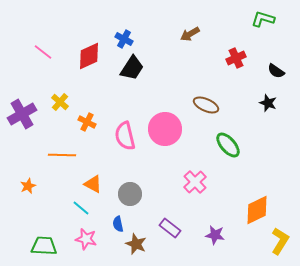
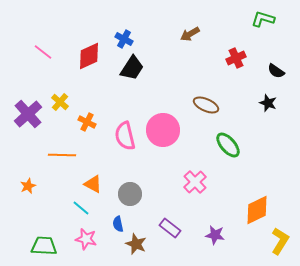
purple cross: moved 6 px right; rotated 12 degrees counterclockwise
pink circle: moved 2 px left, 1 px down
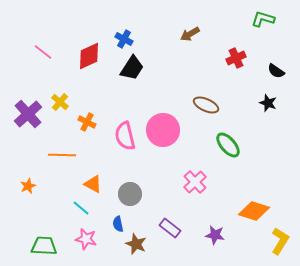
orange diamond: moved 3 px left, 1 px down; rotated 44 degrees clockwise
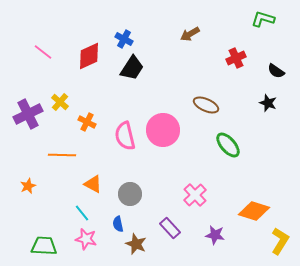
purple cross: rotated 16 degrees clockwise
pink cross: moved 13 px down
cyan line: moved 1 px right, 5 px down; rotated 12 degrees clockwise
purple rectangle: rotated 10 degrees clockwise
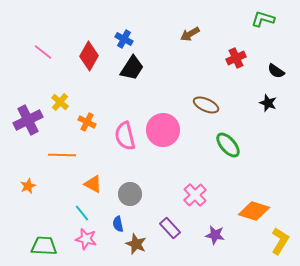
red diamond: rotated 36 degrees counterclockwise
purple cross: moved 6 px down
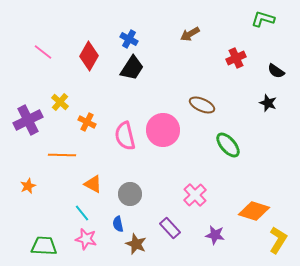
blue cross: moved 5 px right
brown ellipse: moved 4 px left
yellow L-shape: moved 2 px left, 1 px up
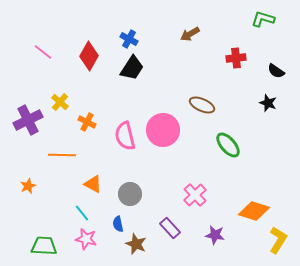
red cross: rotated 18 degrees clockwise
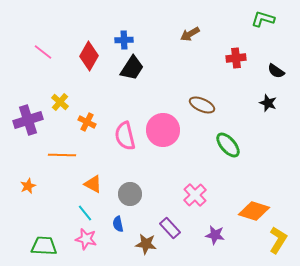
blue cross: moved 5 px left, 1 px down; rotated 30 degrees counterclockwise
purple cross: rotated 8 degrees clockwise
cyan line: moved 3 px right
brown star: moved 10 px right; rotated 15 degrees counterclockwise
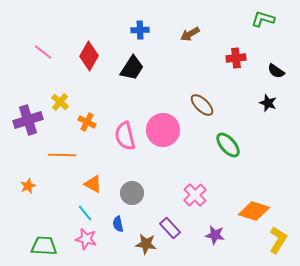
blue cross: moved 16 px right, 10 px up
brown ellipse: rotated 20 degrees clockwise
gray circle: moved 2 px right, 1 px up
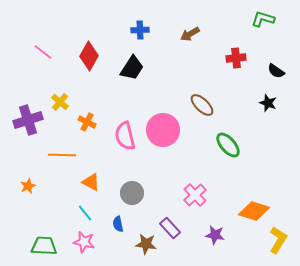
orange triangle: moved 2 px left, 2 px up
pink star: moved 2 px left, 3 px down
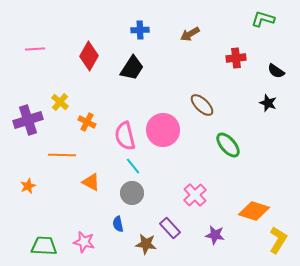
pink line: moved 8 px left, 3 px up; rotated 42 degrees counterclockwise
cyan line: moved 48 px right, 47 px up
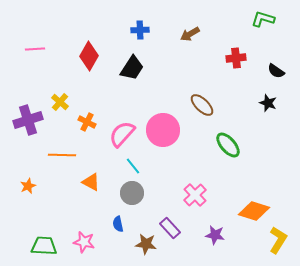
pink semicircle: moved 3 px left, 2 px up; rotated 56 degrees clockwise
